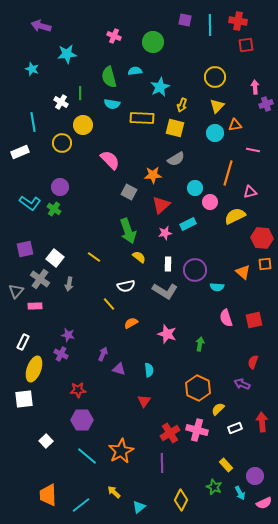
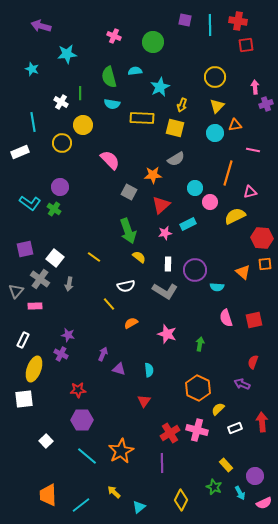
white rectangle at (23, 342): moved 2 px up
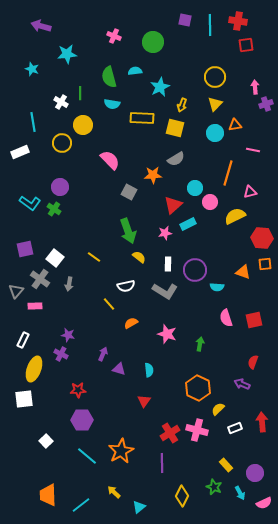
yellow triangle at (217, 106): moved 2 px left, 2 px up
red triangle at (161, 205): moved 12 px right
orange triangle at (243, 272): rotated 21 degrees counterclockwise
purple circle at (255, 476): moved 3 px up
yellow diamond at (181, 500): moved 1 px right, 4 px up
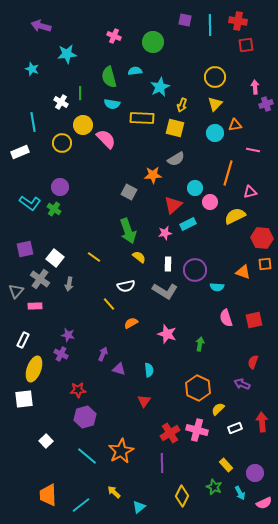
pink semicircle at (110, 160): moved 4 px left, 21 px up
purple hexagon at (82, 420): moved 3 px right, 3 px up; rotated 15 degrees counterclockwise
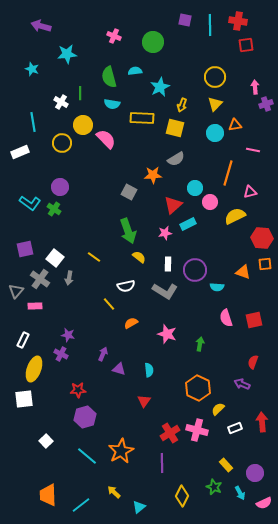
gray arrow at (69, 284): moved 6 px up
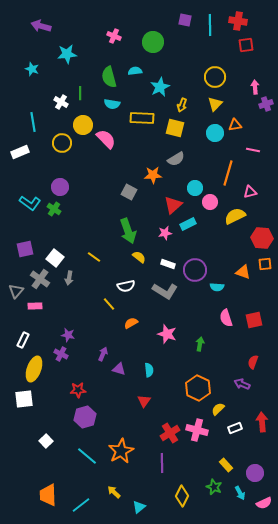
white rectangle at (168, 264): rotated 72 degrees counterclockwise
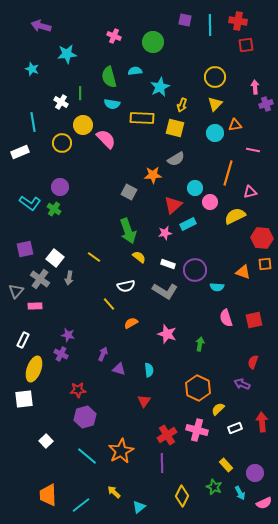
red cross at (170, 433): moved 3 px left, 2 px down
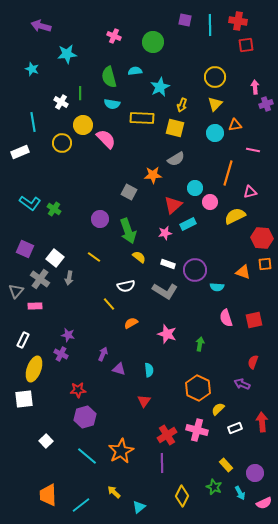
purple circle at (60, 187): moved 40 px right, 32 px down
purple square at (25, 249): rotated 36 degrees clockwise
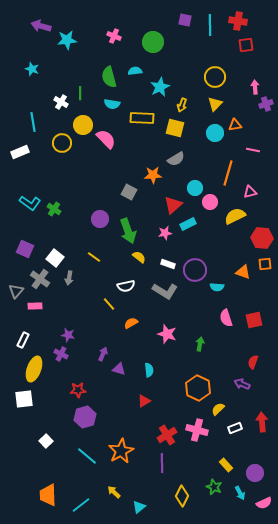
cyan star at (67, 54): moved 14 px up
red triangle at (144, 401): rotated 24 degrees clockwise
